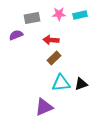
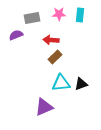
cyan rectangle: rotated 72 degrees counterclockwise
brown rectangle: moved 1 px right, 1 px up
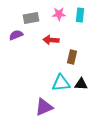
gray rectangle: moved 1 px left
brown rectangle: moved 17 px right; rotated 32 degrees counterclockwise
black triangle: rotated 24 degrees clockwise
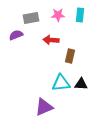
pink star: moved 1 px left, 1 px down
brown rectangle: moved 2 px left, 1 px up
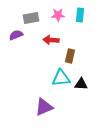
cyan triangle: moved 5 px up
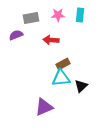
brown rectangle: moved 7 px left, 8 px down; rotated 48 degrees clockwise
black triangle: moved 2 px down; rotated 48 degrees counterclockwise
